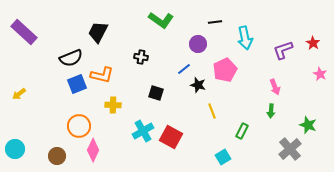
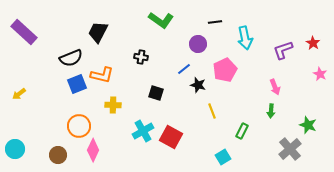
brown circle: moved 1 px right, 1 px up
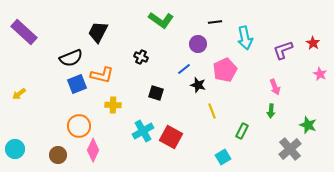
black cross: rotated 16 degrees clockwise
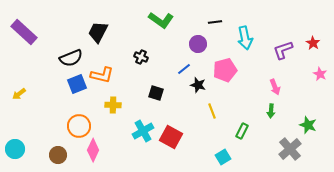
pink pentagon: rotated 10 degrees clockwise
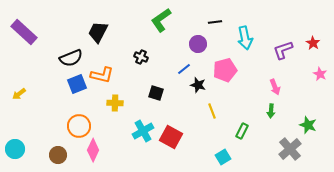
green L-shape: rotated 110 degrees clockwise
yellow cross: moved 2 px right, 2 px up
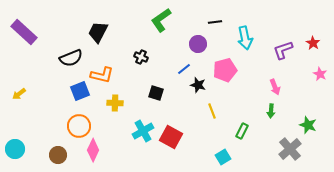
blue square: moved 3 px right, 7 px down
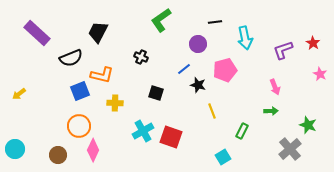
purple rectangle: moved 13 px right, 1 px down
green arrow: rotated 96 degrees counterclockwise
red square: rotated 10 degrees counterclockwise
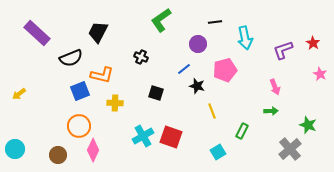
black star: moved 1 px left, 1 px down
cyan cross: moved 5 px down
cyan square: moved 5 px left, 5 px up
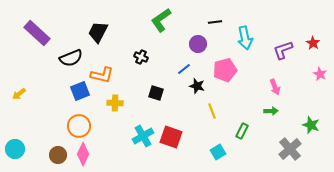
green star: moved 3 px right
pink diamond: moved 10 px left, 4 px down
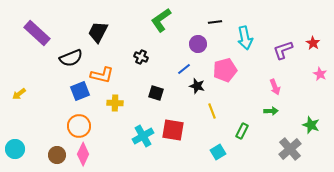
red square: moved 2 px right, 7 px up; rotated 10 degrees counterclockwise
brown circle: moved 1 px left
